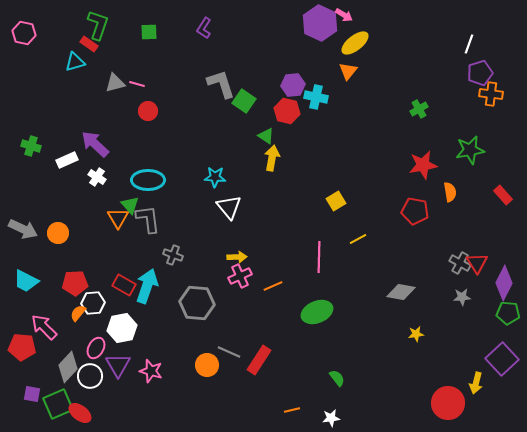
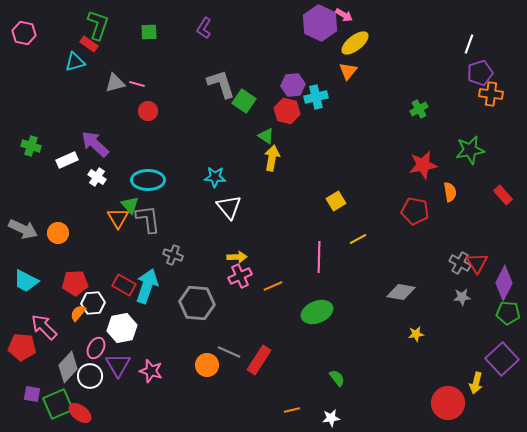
cyan cross at (316, 97): rotated 25 degrees counterclockwise
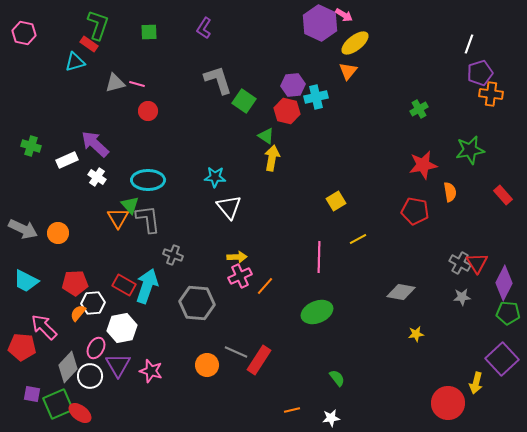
gray L-shape at (221, 84): moved 3 px left, 4 px up
orange line at (273, 286): moved 8 px left; rotated 24 degrees counterclockwise
gray line at (229, 352): moved 7 px right
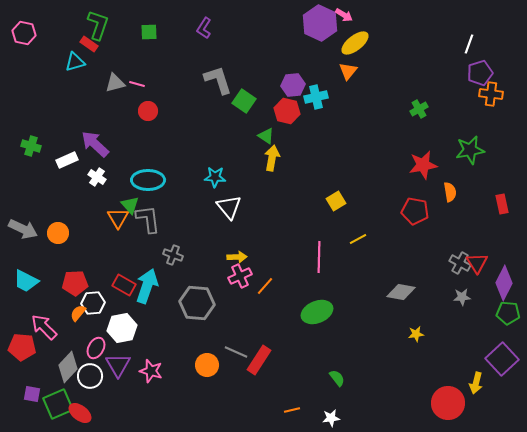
red rectangle at (503, 195): moved 1 px left, 9 px down; rotated 30 degrees clockwise
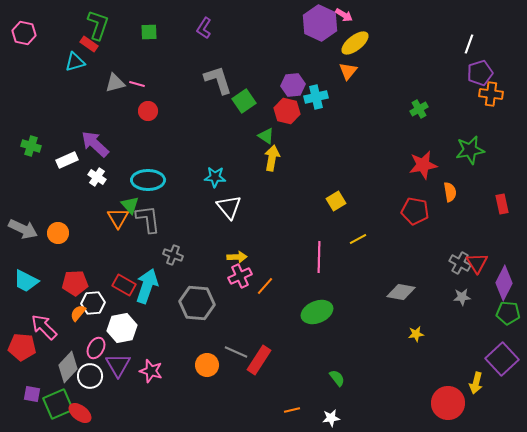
green square at (244, 101): rotated 20 degrees clockwise
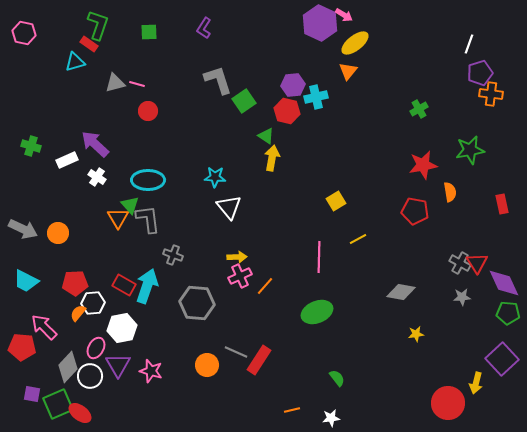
purple diamond at (504, 283): rotated 52 degrees counterclockwise
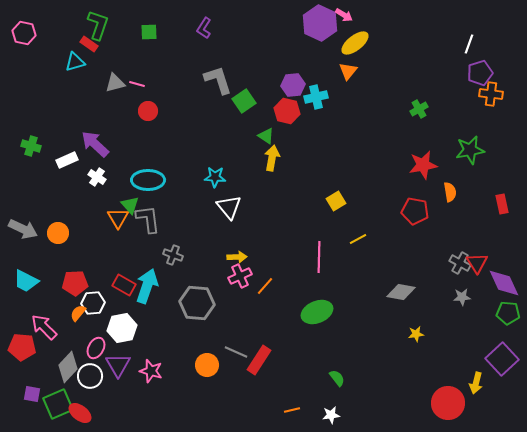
white star at (331, 418): moved 3 px up
